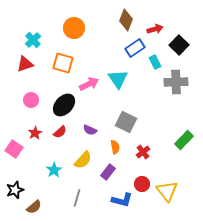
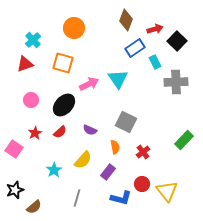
black square: moved 2 px left, 4 px up
blue L-shape: moved 1 px left, 2 px up
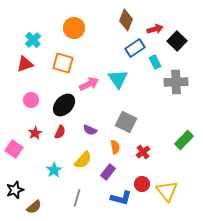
red semicircle: rotated 24 degrees counterclockwise
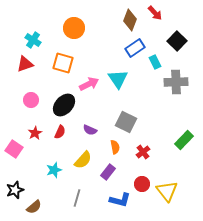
brown diamond: moved 4 px right
red arrow: moved 16 px up; rotated 63 degrees clockwise
cyan cross: rotated 14 degrees counterclockwise
cyan star: rotated 14 degrees clockwise
blue L-shape: moved 1 px left, 2 px down
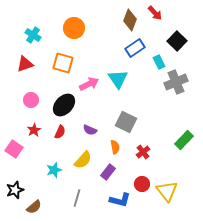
cyan cross: moved 5 px up
cyan rectangle: moved 4 px right
gray cross: rotated 20 degrees counterclockwise
red star: moved 1 px left, 3 px up
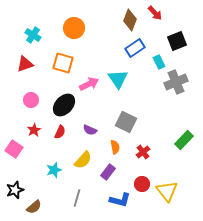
black square: rotated 24 degrees clockwise
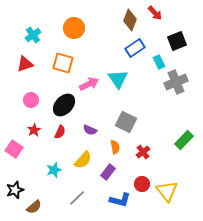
cyan cross: rotated 21 degrees clockwise
gray line: rotated 30 degrees clockwise
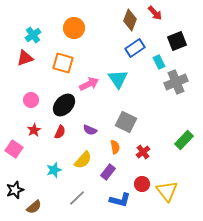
red triangle: moved 6 px up
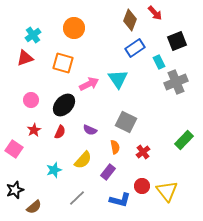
red circle: moved 2 px down
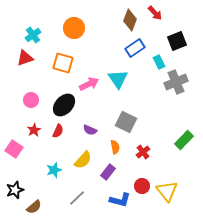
red semicircle: moved 2 px left, 1 px up
